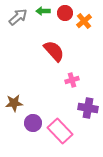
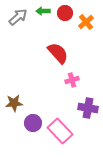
orange cross: moved 2 px right, 1 px down
red semicircle: moved 4 px right, 2 px down
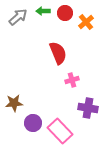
red semicircle: rotated 20 degrees clockwise
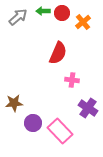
red circle: moved 3 px left
orange cross: moved 3 px left
red semicircle: rotated 45 degrees clockwise
pink cross: rotated 24 degrees clockwise
purple cross: rotated 24 degrees clockwise
